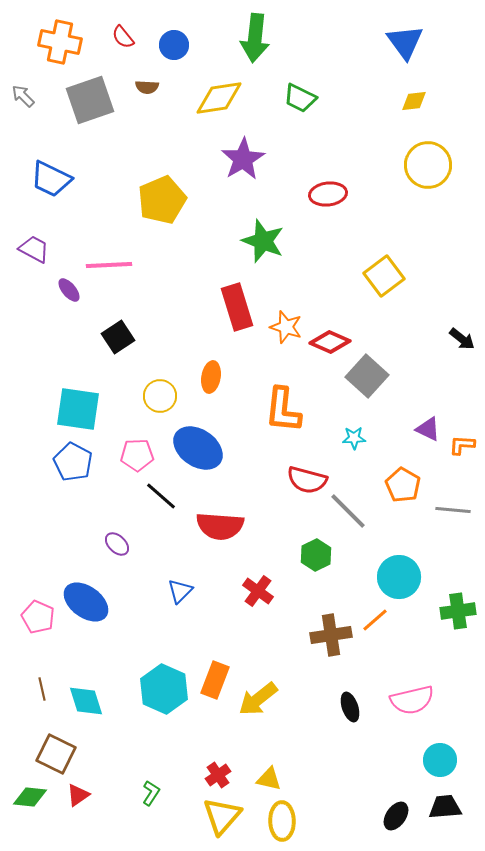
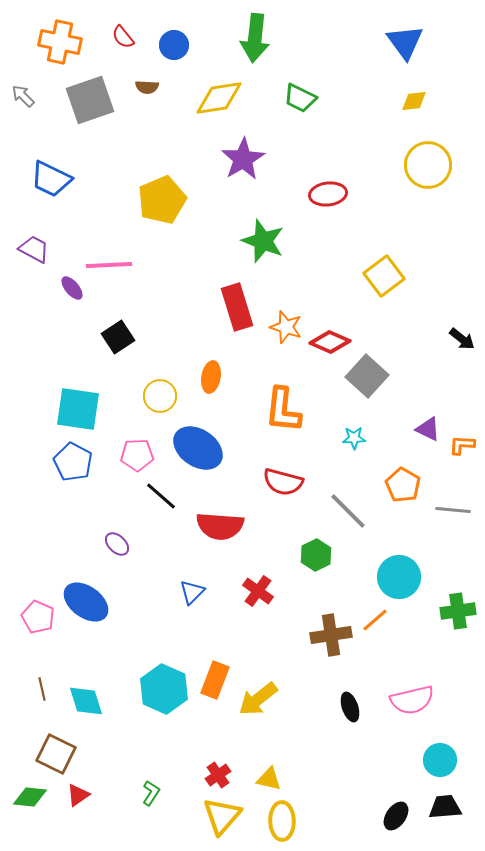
purple ellipse at (69, 290): moved 3 px right, 2 px up
red semicircle at (307, 480): moved 24 px left, 2 px down
blue triangle at (180, 591): moved 12 px right, 1 px down
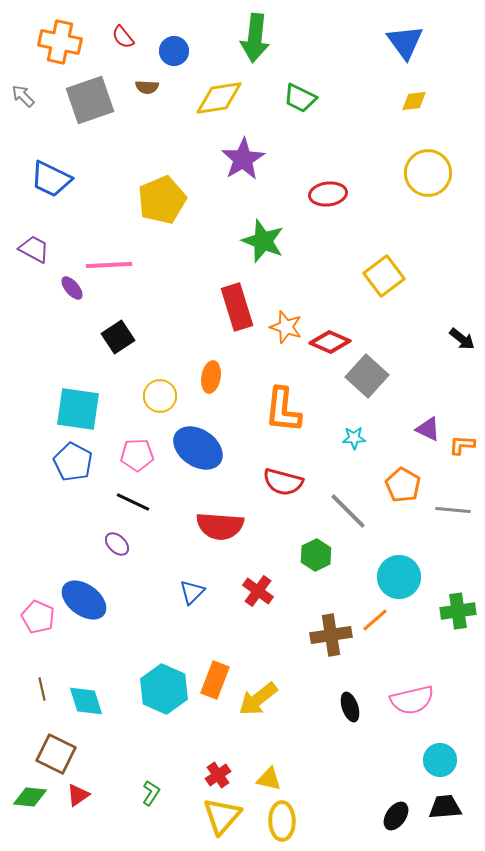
blue circle at (174, 45): moved 6 px down
yellow circle at (428, 165): moved 8 px down
black line at (161, 496): moved 28 px left, 6 px down; rotated 16 degrees counterclockwise
blue ellipse at (86, 602): moved 2 px left, 2 px up
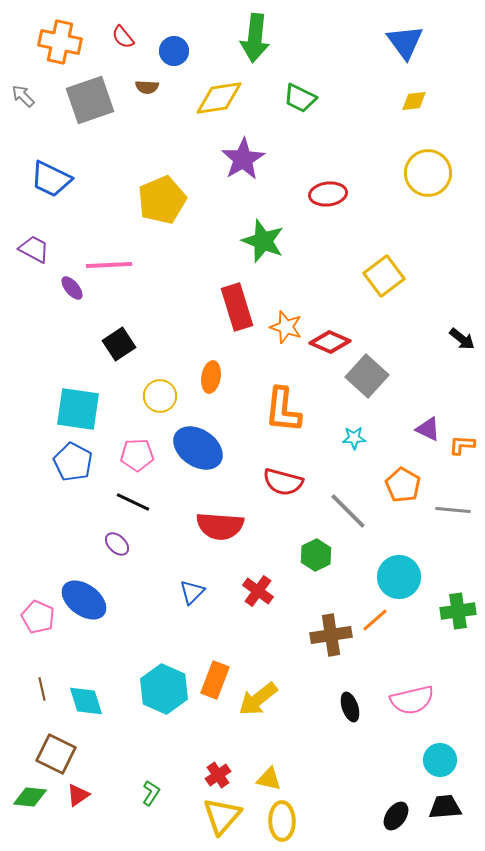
black square at (118, 337): moved 1 px right, 7 px down
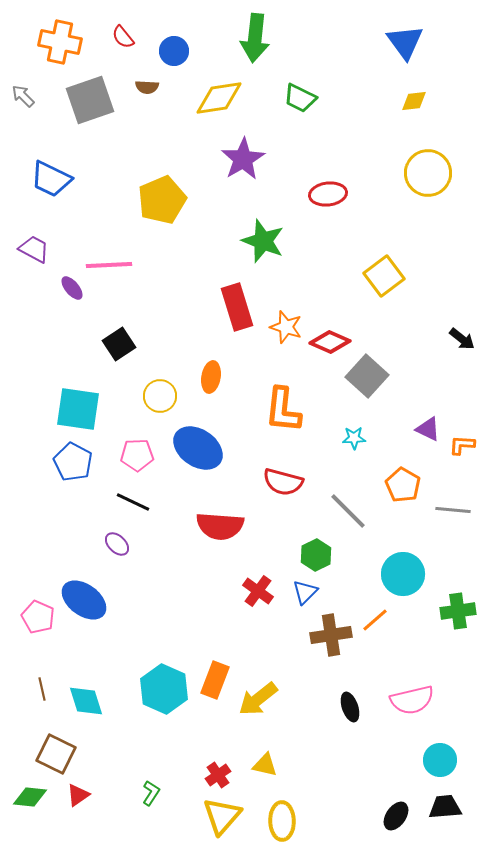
cyan circle at (399, 577): moved 4 px right, 3 px up
blue triangle at (192, 592): moved 113 px right
yellow triangle at (269, 779): moved 4 px left, 14 px up
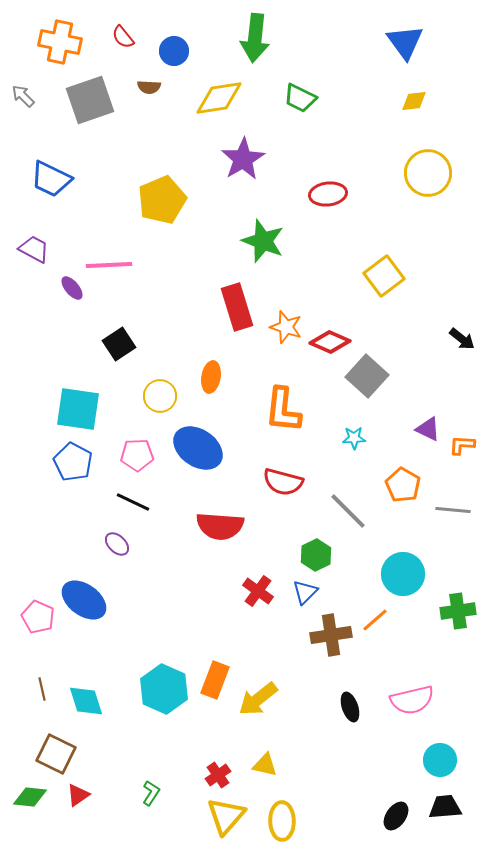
brown semicircle at (147, 87): moved 2 px right
yellow triangle at (222, 816): moved 4 px right
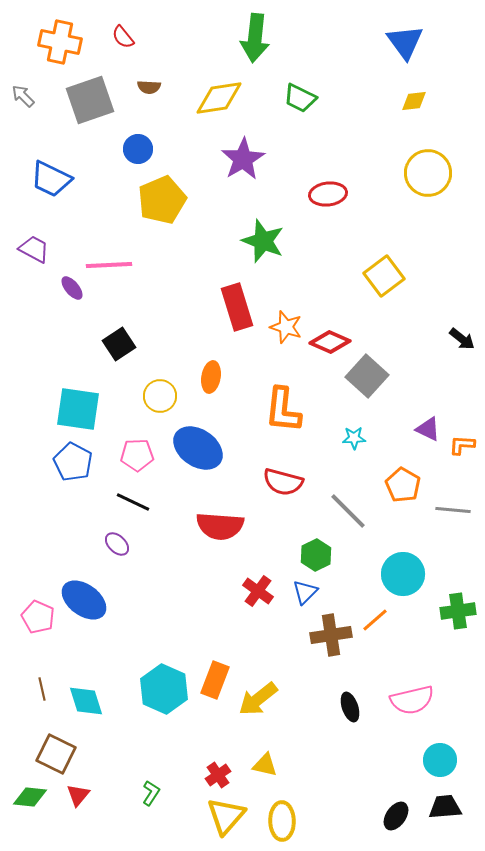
blue circle at (174, 51): moved 36 px left, 98 px down
red triangle at (78, 795): rotated 15 degrees counterclockwise
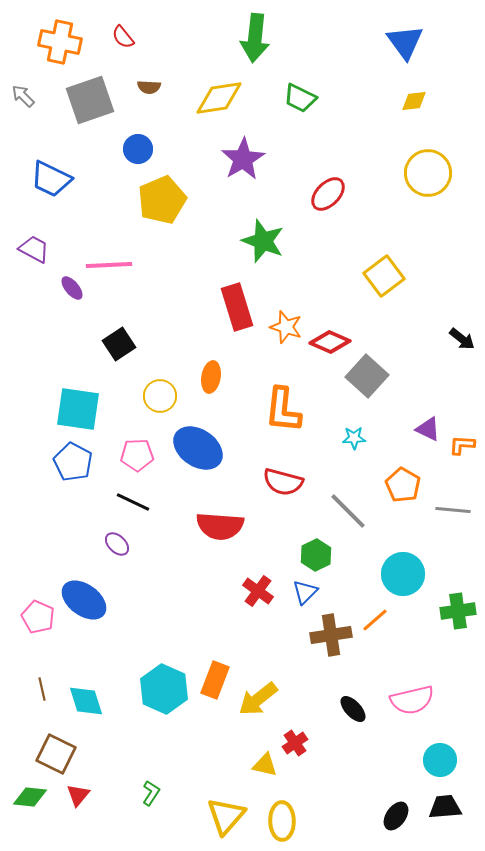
red ellipse at (328, 194): rotated 39 degrees counterclockwise
black ellipse at (350, 707): moved 3 px right, 2 px down; rotated 24 degrees counterclockwise
red cross at (218, 775): moved 77 px right, 32 px up
